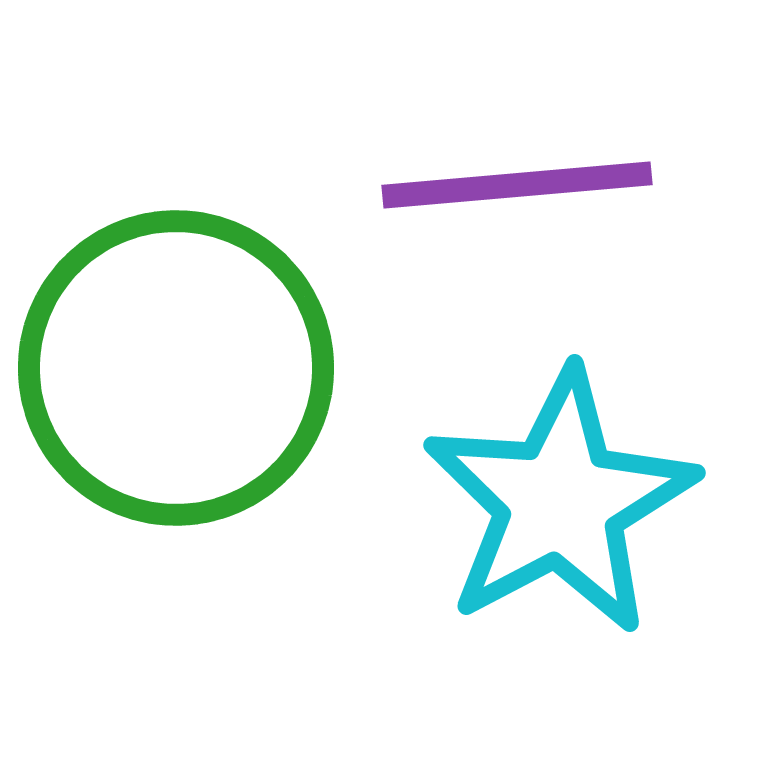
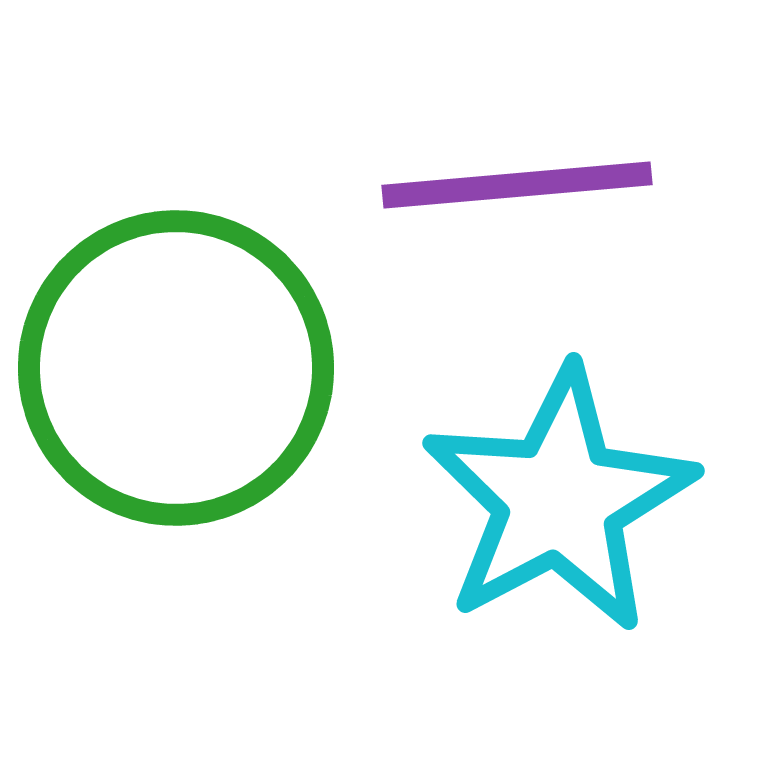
cyan star: moved 1 px left, 2 px up
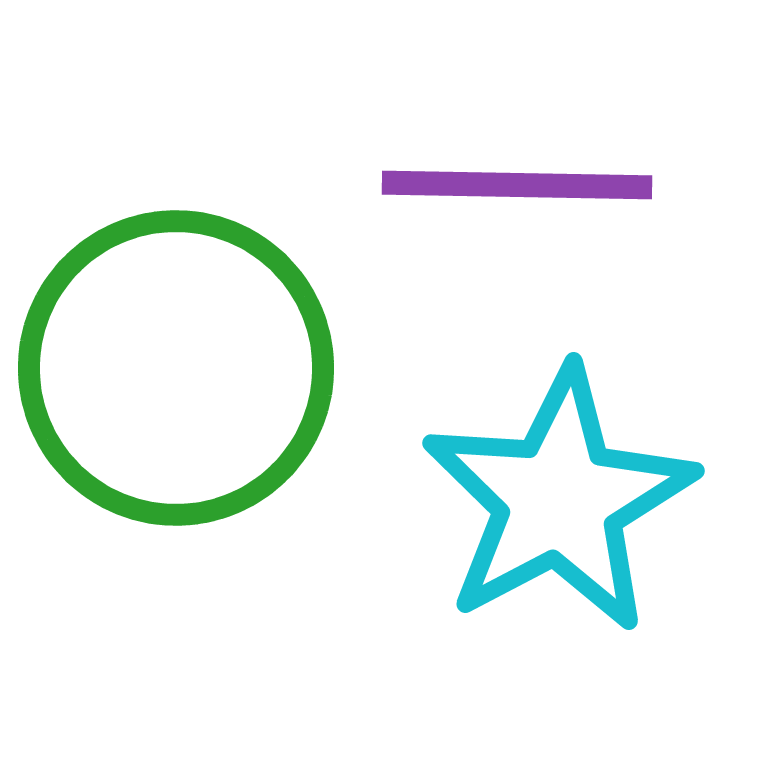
purple line: rotated 6 degrees clockwise
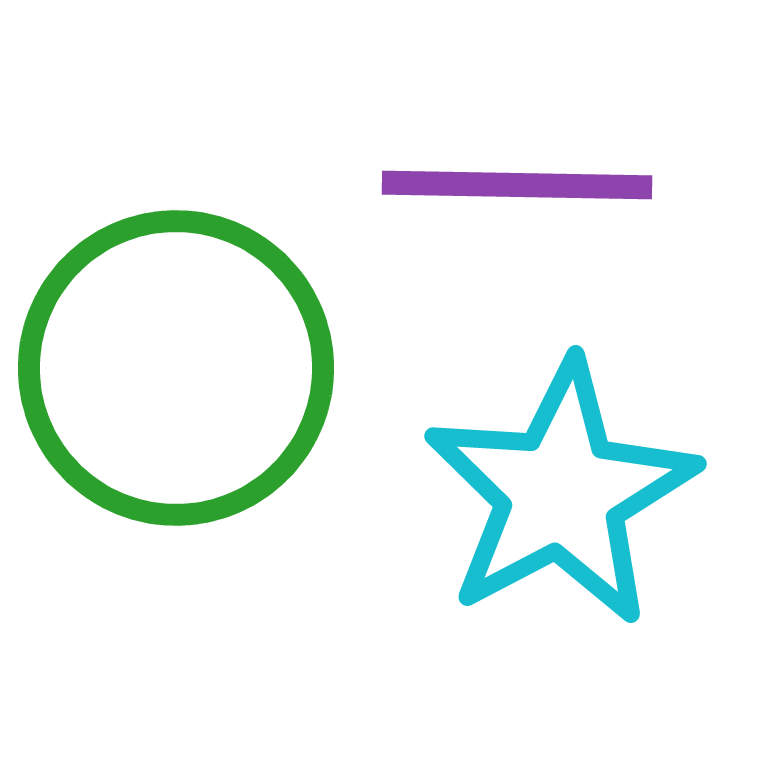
cyan star: moved 2 px right, 7 px up
